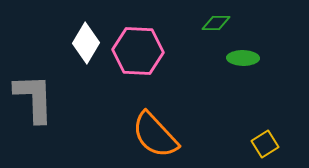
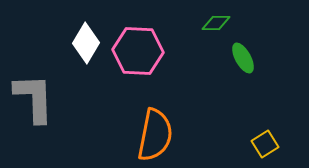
green ellipse: rotated 60 degrees clockwise
orange semicircle: rotated 126 degrees counterclockwise
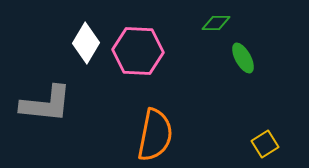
gray L-shape: moved 12 px right, 6 px down; rotated 98 degrees clockwise
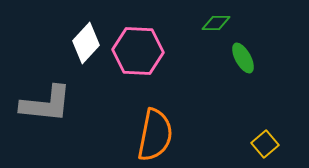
white diamond: rotated 12 degrees clockwise
yellow square: rotated 8 degrees counterclockwise
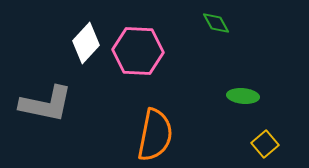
green diamond: rotated 60 degrees clockwise
green ellipse: moved 38 px down; rotated 56 degrees counterclockwise
gray L-shape: rotated 6 degrees clockwise
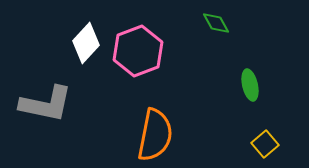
pink hexagon: rotated 24 degrees counterclockwise
green ellipse: moved 7 px right, 11 px up; rotated 72 degrees clockwise
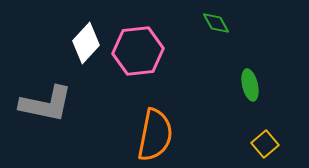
pink hexagon: rotated 15 degrees clockwise
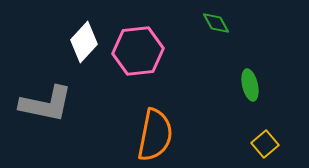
white diamond: moved 2 px left, 1 px up
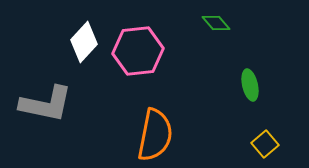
green diamond: rotated 12 degrees counterclockwise
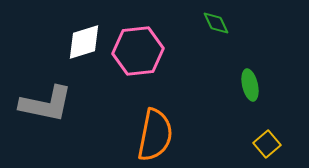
green diamond: rotated 16 degrees clockwise
white diamond: rotated 30 degrees clockwise
yellow square: moved 2 px right
